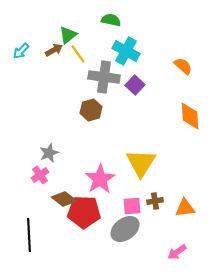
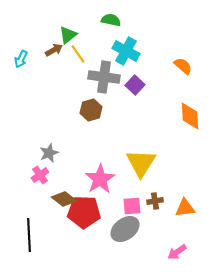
cyan arrow: moved 8 px down; rotated 18 degrees counterclockwise
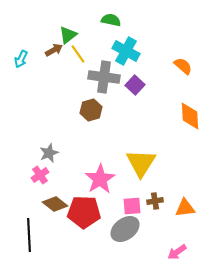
brown diamond: moved 9 px left, 5 px down
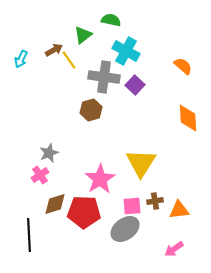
green triangle: moved 15 px right
yellow line: moved 9 px left, 6 px down
orange diamond: moved 2 px left, 2 px down
brown diamond: rotated 55 degrees counterclockwise
orange triangle: moved 6 px left, 2 px down
pink arrow: moved 3 px left, 3 px up
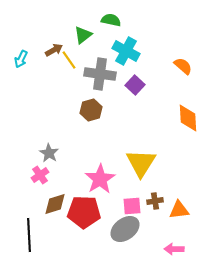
gray cross: moved 4 px left, 3 px up
gray star: rotated 18 degrees counterclockwise
pink arrow: rotated 36 degrees clockwise
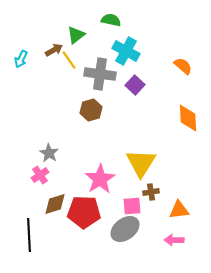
green triangle: moved 7 px left
brown cross: moved 4 px left, 9 px up
pink arrow: moved 9 px up
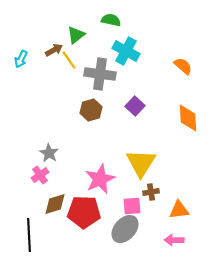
purple square: moved 21 px down
pink star: rotated 8 degrees clockwise
gray ellipse: rotated 12 degrees counterclockwise
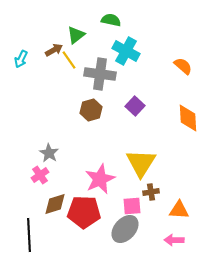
orange triangle: rotated 10 degrees clockwise
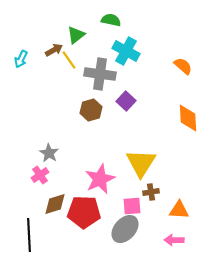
purple square: moved 9 px left, 5 px up
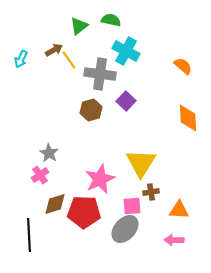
green triangle: moved 3 px right, 9 px up
